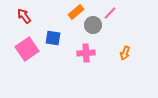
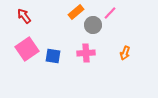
blue square: moved 18 px down
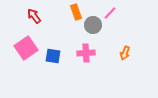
orange rectangle: rotated 70 degrees counterclockwise
red arrow: moved 10 px right
pink square: moved 1 px left, 1 px up
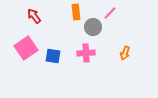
orange rectangle: rotated 14 degrees clockwise
gray circle: moved 2 px down
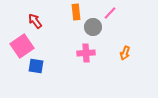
red arrow: moved 1 px right, 5 px down
pink square: moved 4 px left, 2 px up
blue square: moved 17 px left, 10 px down
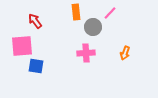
pink square: rotated 30 degrees clockwise
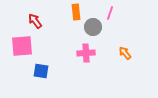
pink line: rotated 24 degrees counterclockwise
orange arrow: rotated 120 degrees clockwise
blue square: moved 5 px right, 5 px down
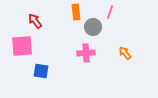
pink line: moved 1 px up
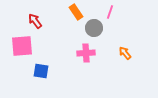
orange rectangle: rotated 28 degrees counterclockwise
gray circle: moved 1 px right, 1 px down
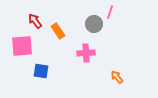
orange rectangle: moved 18 px left, 19 px down
gray circle: moved 4 px up
orange arrow: moved 8 px left, 24 px down
